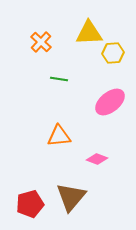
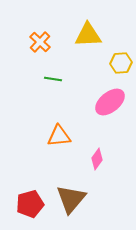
yellow triangle: moved 1 px left, 2 px down
orange cross: moved 1 px left
yellow hexagon: moved 8 px right, 10 px down
green line: moved 6 px left
pink diamond: rotated 75 degrees counterclockwise
brown triangle: moved 2 px down
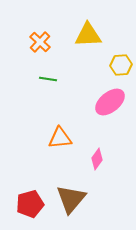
yellow hexagon: moved 2 px down
green line: moved 5 px left
orange triangle: moved 1 px right, 2 px down
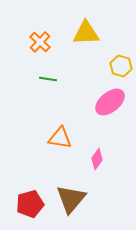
yellow triangle: moved 2 px left, 2 px up
yellow hexagon: moved 1 px down; rotated 20 degrees clockwise
orange triangle: rotated 15 degrees clockwise
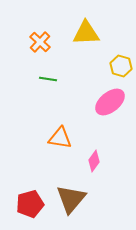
pink diamond: moved 3 px left, 2 px down
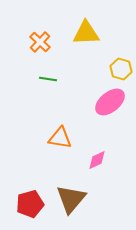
yellow hexagon: moved 3 px down
pink diamond: moved 3 px right, 1 px up; rotated 30 degrees clockwise
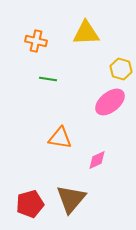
orange cross: moved 4 px left, 1 px up; rotated 30 degrees counterclockwise
